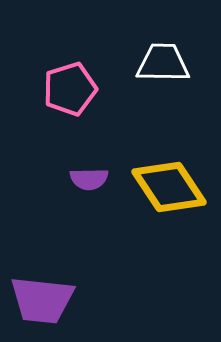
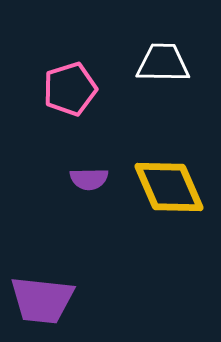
yellow diamond: rotated 10 degrees clockwise
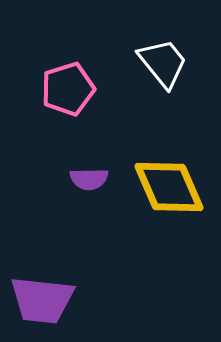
white trapezoid: rotated 50 degrees clockwise
pink pentagon: moved 2 px left
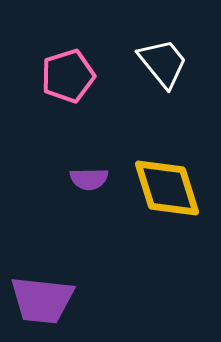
pink pentagon: moved 13 px up
yellow diamond: moved 2 px left, 1 px down; rotated 6 degrees clockwise
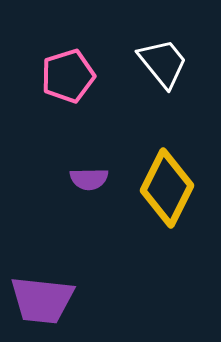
yellow diamond: rotated 44 degrees clockwise
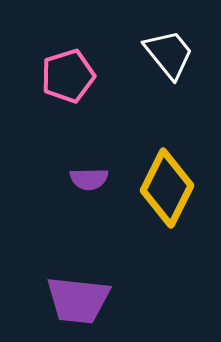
white trapezoid: moved 6 px right, 9 px up
purple trapezoid: moved 36 px right
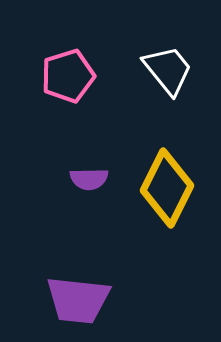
white trapezoid: moved 1 px left, 16 px down
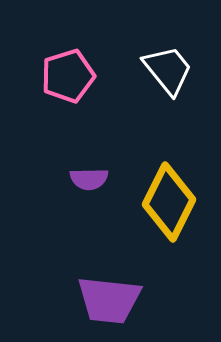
yellow diamond: moved 2 px right, 14 px down
purple trapezoid: moved 31 px right
